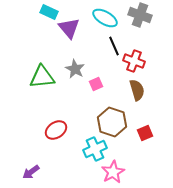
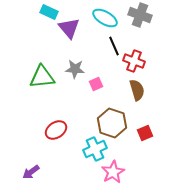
gray star: rotated 24 degrees counterclockwise
brown hexagon: moved 1 px down
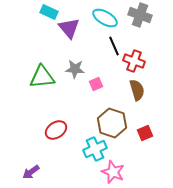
pink star: rotated 20 degrees counterclockwise
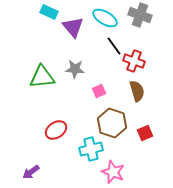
purple triangle: moved 4 px right, 1 px up
black line: rotated 12 degrees counterclockwise
pink square: moved 3 px right, 7 px down
brown semicircle: moved 1 px down
cyan cross: moved 4 px left; rotated 10 degrees clockwise
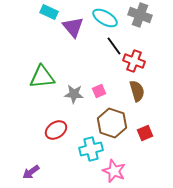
gray star: moved 1 px left, 25 px down
pink star: moved 1 px right, 1 px up
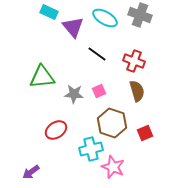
black line: moved 17 px left, 8 px down; rotated 18 degrees counterclockwise
pink star: moved 1 px left, 4 px up
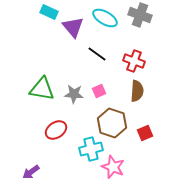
green triangle: moved 12 px down; rotated 16 degrees clockwise
brown semicircle: rotated 20 degrees clockwise
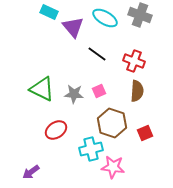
green triangle: rotated 16 degrees clockwise
pink star: rotated 15 degrees counterclockwise
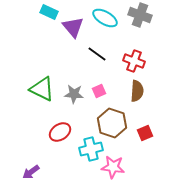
red ellipse: moved 4 px right, 2 px down
